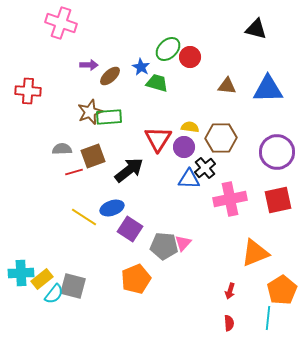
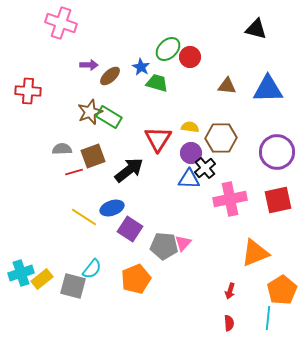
green rectangle at (109, 117): rotated 35 degrees clockwise
purple circle at (184, 147): moved 7 px right, 6 px down
cyan cross at (21, 273): rotated 15 degrees counterclockwise
cyan semicircle at (54, 294): moved 38 px right, 25 px up
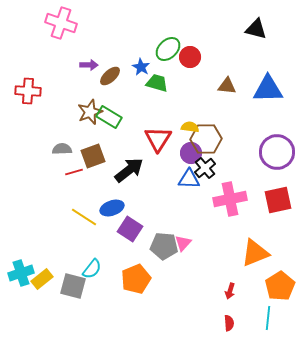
brown hexagon at (221, 138): moved 15 px left, 1 px down
orange pentagon at (282, 290): moved 2 px left, 4 px up
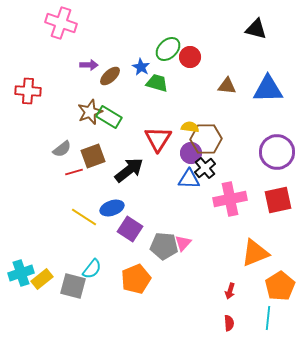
gray semicircle at (62, 149): rotated 144 degrees clockwise
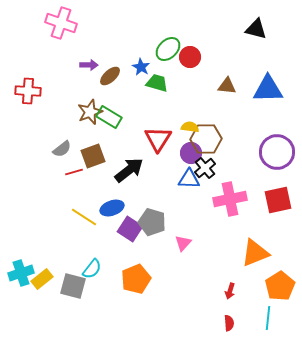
gray pentagon at (164, 246): moved 12 px left, 24 px up; rotated 12 degrees clockwise
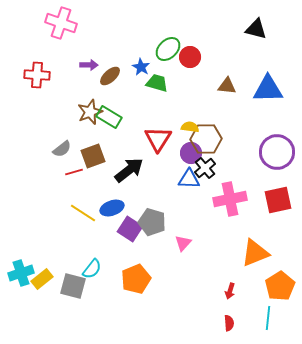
red cross at (28, 91): moved 9 px right, 16 px up
yellow line at (84, 217): moved 1 px left, 4 px up
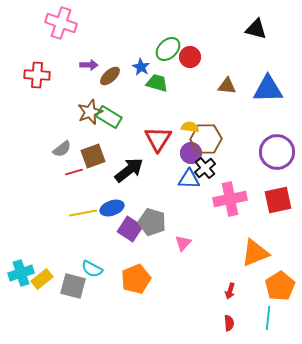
yellow line at (83, 213): rotated 44 degrees counterclockwise
cyan semicircle at (92, 269): rotated 80 degrees clockwise
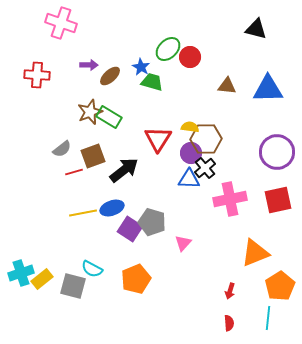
green trapezoid at (157, 83): moved 5 px left, 1 px up
black arrow at (129, 170): moved 5 px left
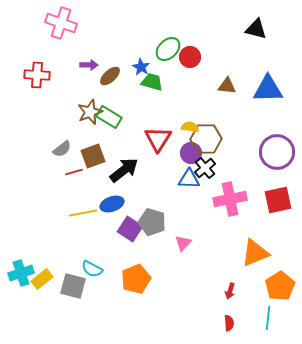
blue ellipse at (112, 208): moved 4 px up
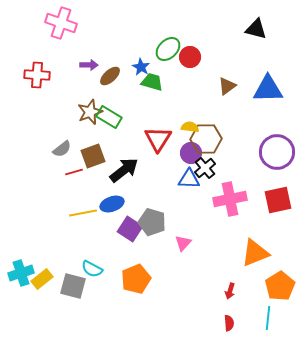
brown triangle at (227, 86): rotated 42 degrees counterclockwise
